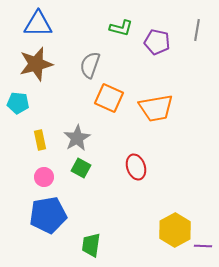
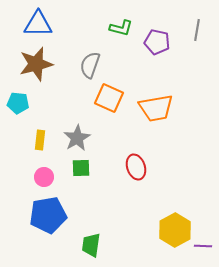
yellow rectangle: rotated 18 degrees clockwise
green square: rotated 30 degrees counterclockwise
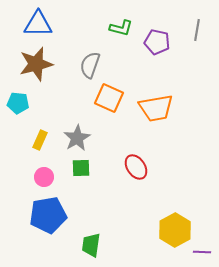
yellow rectangle: rotated 18 degrees clockwise
red ellipse: rotated 15 degrees counterclockwise
purple line: moved 1 px left, 6 px down
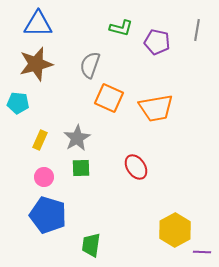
blue pentagon: rotated 27 degrees clockwise
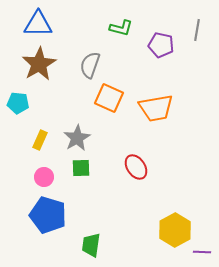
purple pentagon: moved 4 px right, 3 px down
brown star: moved 3 px right; rotated 16 degrees counterclockwise
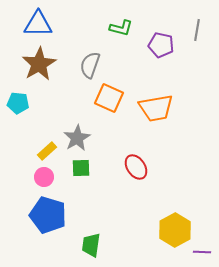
yellow rectangle: moved 7 px right, 11 px down; rotated 24 degrees clockwise
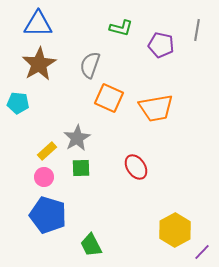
green trapezoid: rotated 35 degrees counterclockwise
purple line: rotated 48 degrees counterclockwise
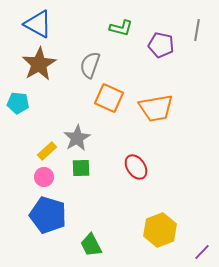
blue triangle: rotated 28 degrees clockwise
yellow hexagon: moved 15 px left; rotated 8 degrees clockwise
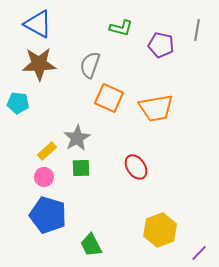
brown star: rotated 28 degrees clockwise
purple line: moved 3 px left, 1 px down
